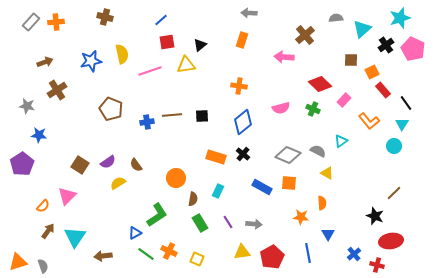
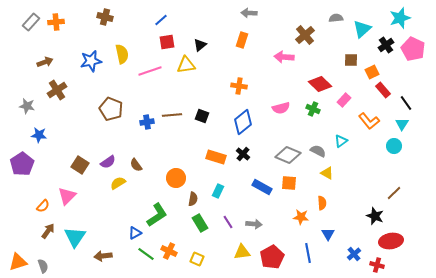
black square at (202, 116): rotated 24 degrees clockwise
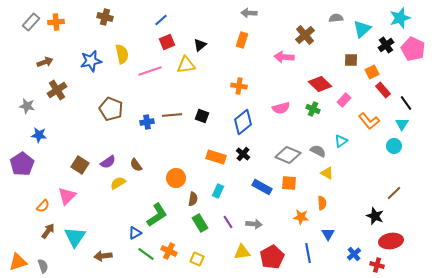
red square at (167, 42): rotated 14 degrees counterclockwise
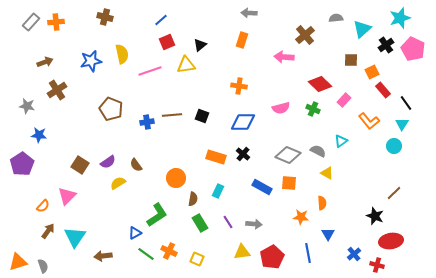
blue diamond at (243, 122): rotated 40 degrees clockwise
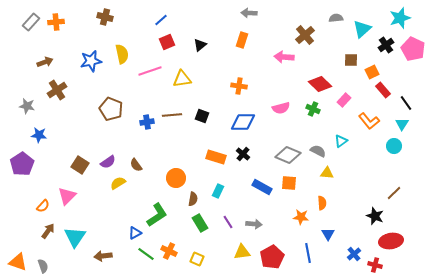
yellow triangle at (186, 65): moved 4 px left, 14 px down
yellow triangle at (327, 173): rotated 24 degrees counterclockwise
orange triangle at (18, 262): rotated 36 degrees clockwise
red cross at (377, 265): moved 2 px left
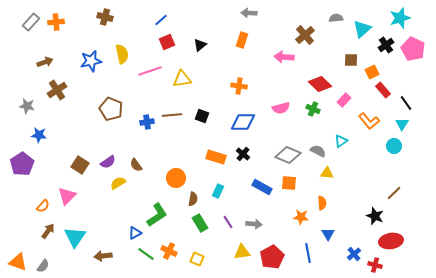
gray semicircle at (43, 266): rotated 56 degrees clockwise
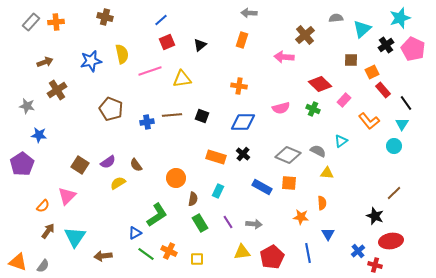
blue cross at (354, 254): moved 4 px right, 3 px up
yellow square at (197, 259): rotated 24 degrees counterclockwise
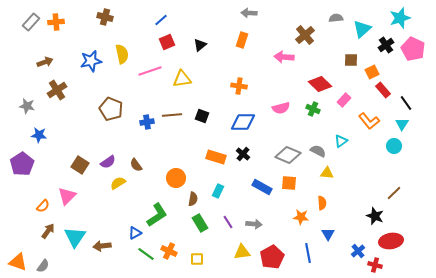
brown arrow at (103, 256): moved 1 px left, 10 px up
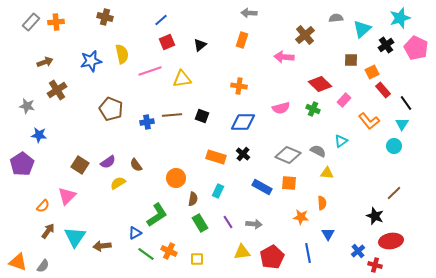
pink pentagon at (413, 49): moved 3 px right, 1 px up
